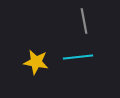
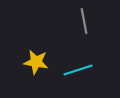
cyan line: moved 13 px down; rotated 12 degrees counterclockwise
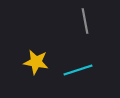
gray line: moved 1 px right
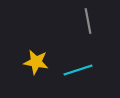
gray line: moved 3 px right
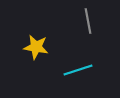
yellow star: moved 15 px up
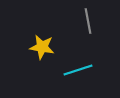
yellow star: moved 6 px right
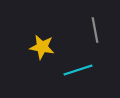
gray line: moved 7 px right, 9 px down
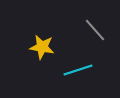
gray line: rotated 30 degrees counterclockwise
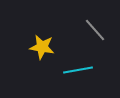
cyan line: rotated 8 degrees clockwise
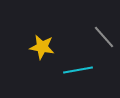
gray line: moved 9 px right, 7 px down
